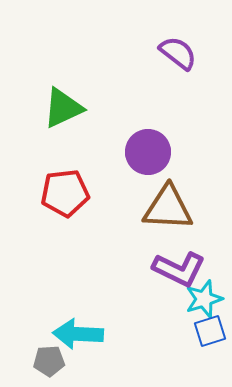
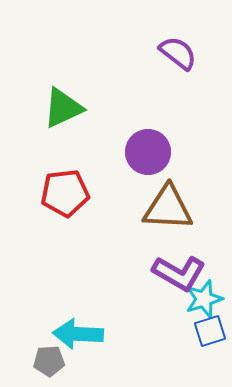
purple L-shape: moved 4 px down; rotated 4 degrees clockwise
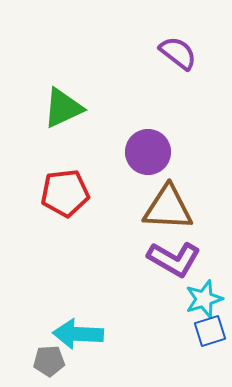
purple L-shape: moved 5 px left, 14 px up
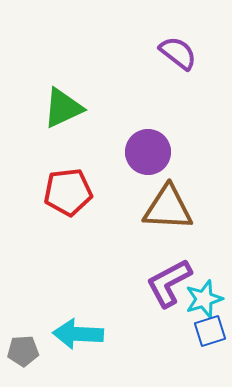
red pentagon: moved 3 px right, 1 px up
purple L-shape: moved 5 px left, 24 px down; rotated 122 degrees clockwise
gray pentagon: moved 26 px left, 10 px up
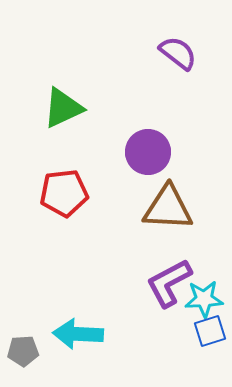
red pentagon: moved 4 px left, 1 px down
cyan star: rotated 15 degrees clockwise
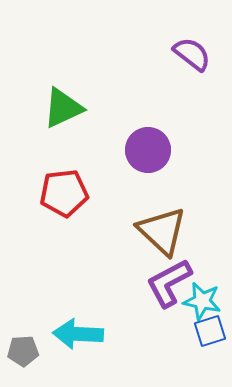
purple semicircle: moved 14 px right, 1 px down
purple circle: moved 2 px up
brown triangle: moved 6 px left, 23 px down; rotated 40 degrees clockwise
cyan star: moved 2 px left, 2 px down; rotated 15 degrees clockwise
